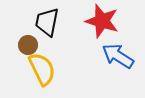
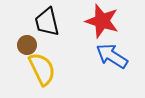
black trapezoid: rotated 24 degrees counterclockwise
brown circle: moved 1 px left
blue arrow: moved 6 px left
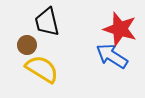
red star: moved 18 px right, 8 px down
yellow semicircle: rotated 32 degrees counterclockwise
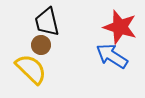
red star: moved 2 px up
brown circle: moved 14 px right
yellow semicircle: moved 11 px left; rotated 12 degrees clockwise
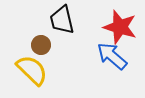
black trapezoid: moved 15 px right, 2 px up
blue arrow: rotated 8 degrees clockwise
yellow semicircle: moved 1 px right, 1 px down
